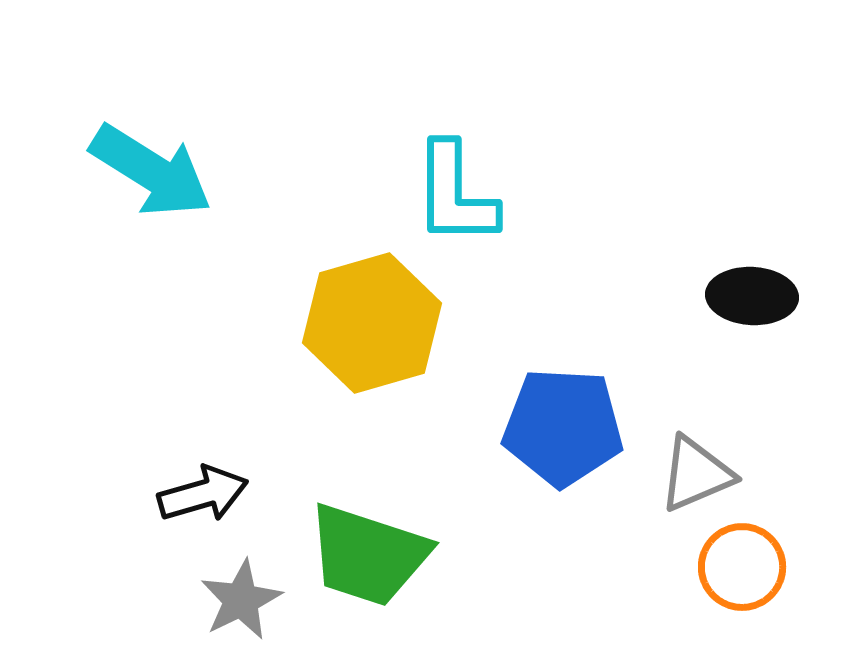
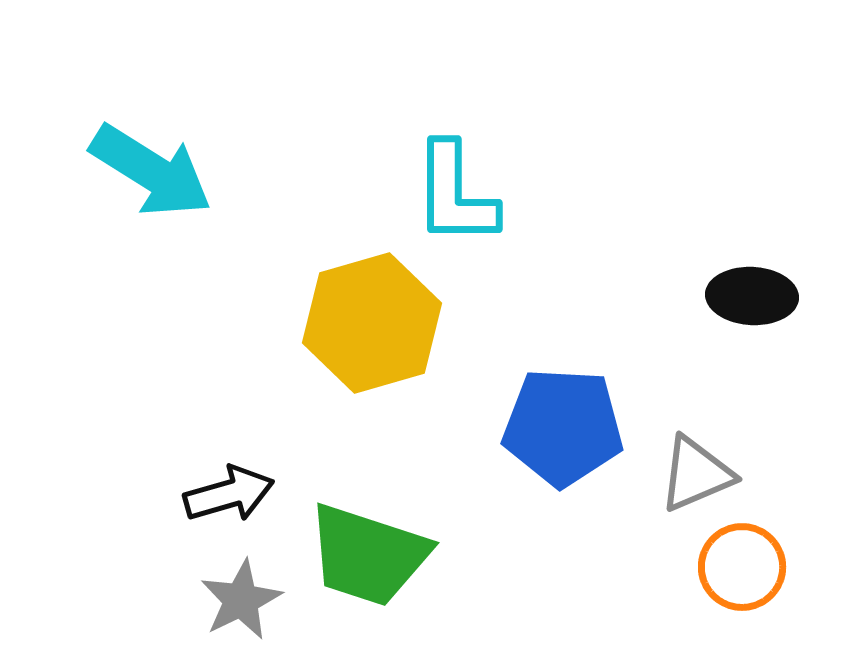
black arrow: moved 26 px right
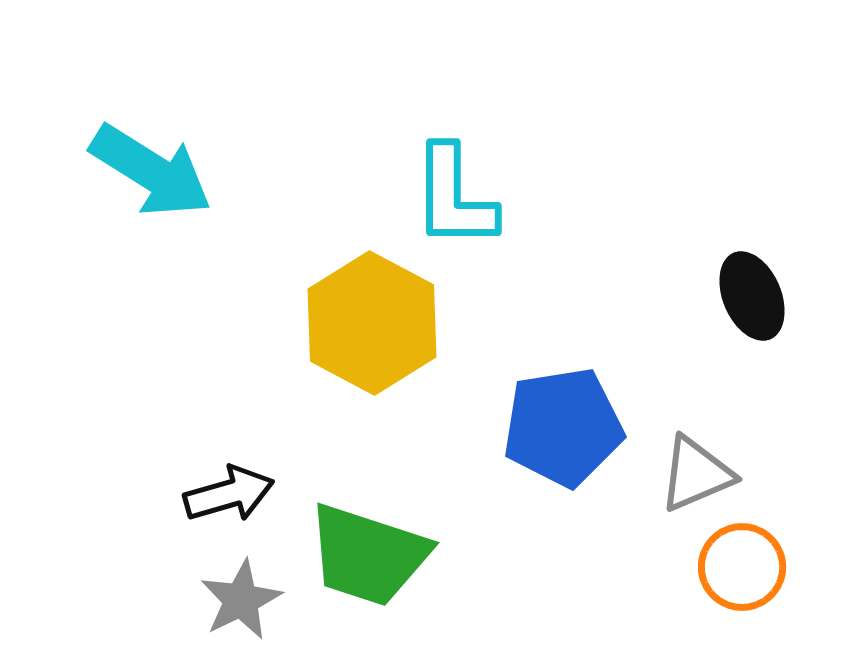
cyan L-shape: moved 1 px left, 3 px down
black ellipse: rotated 64 degrees clockwise
yellow hexagon: rotated 16 degrees counterclockwise
blue pentagon: rotated 12 degrees counterclockwise
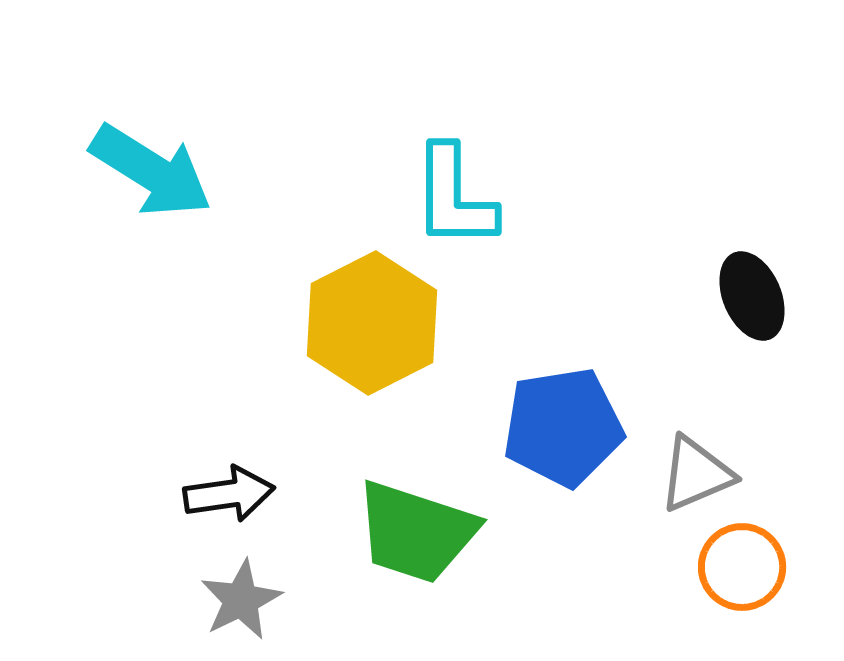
yellow hexagon: rotated 5 degrees clockwise
black arrow: rotated 8 degrees clockwise
green trapezoid: moved 48 px right, 23 px up
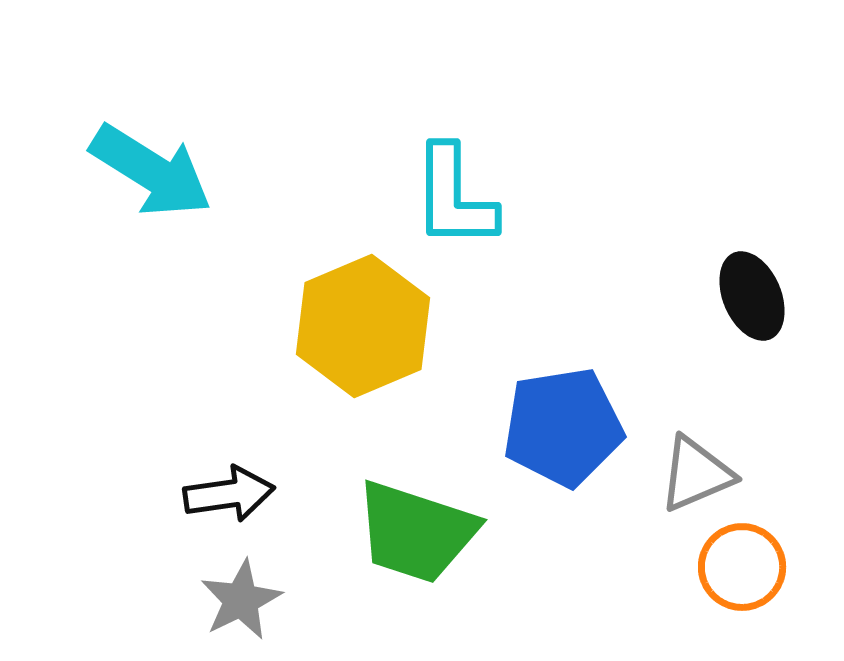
yellow hexagon: moved 9 px left, 3 px down; rotated 4 degrees clockwise
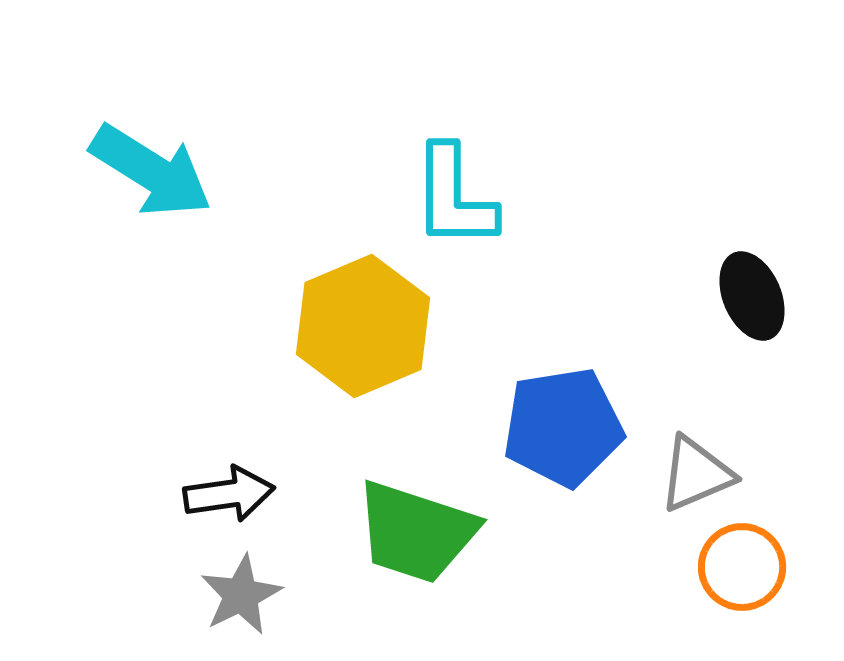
gray star: moved 5 px up
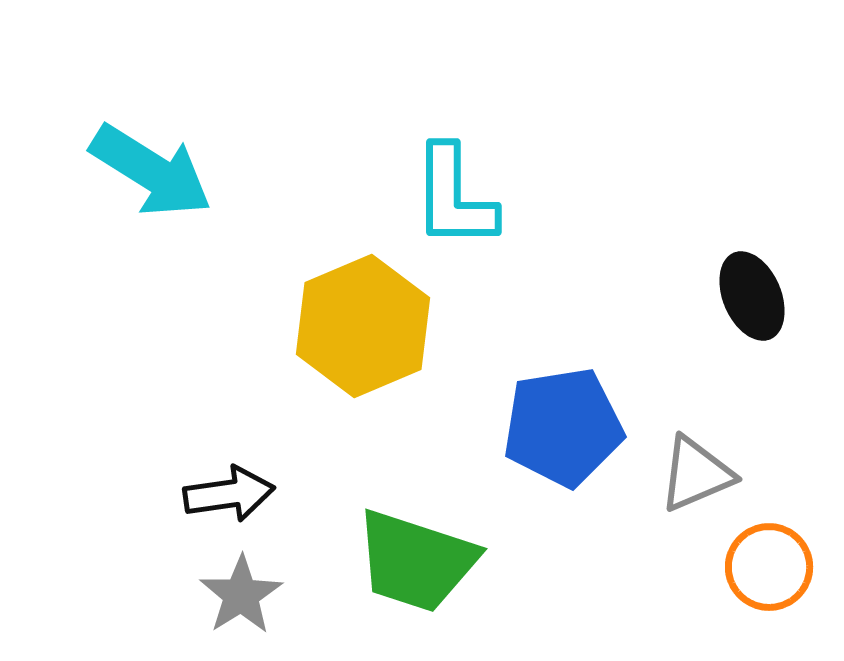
green trapezoid: moved 29 px down
orange circle: moved 27 px right
gray star: rotated 6 degrees counterclockwise
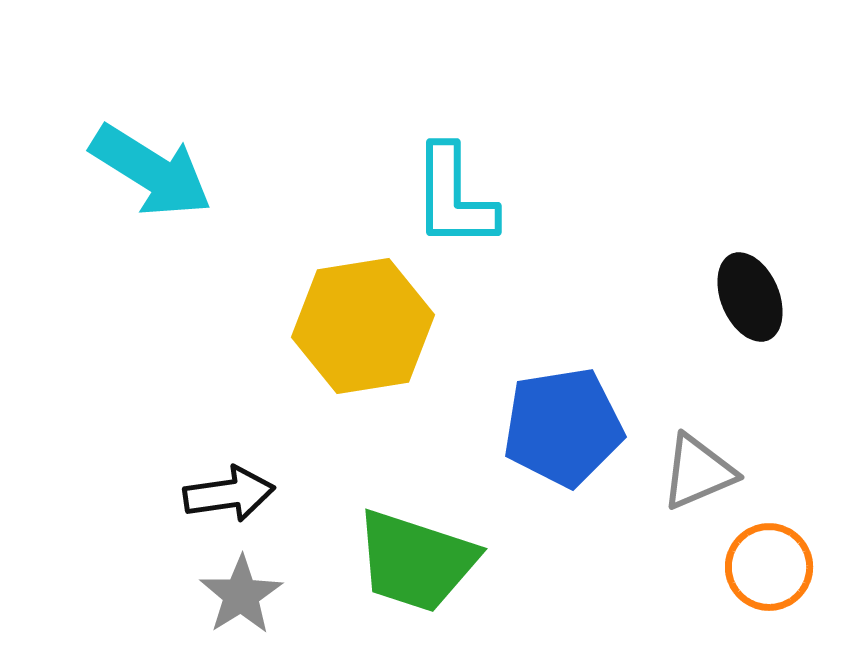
black ellipse: moved 2 px left, 1 px down
yellow hexagon: rotated 14 degrees clockwise
gray triangle: moved 2 px right, 2 px up
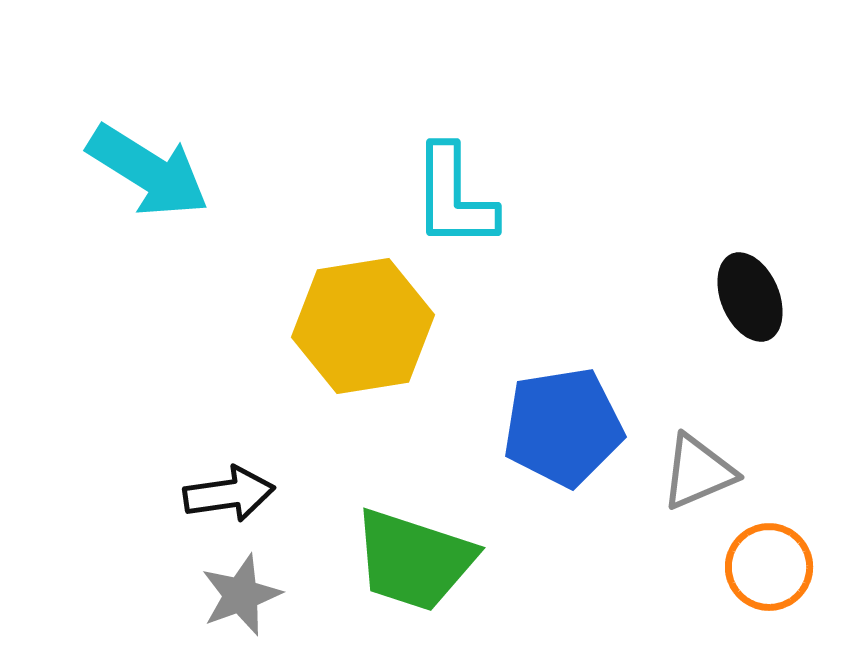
cyan arrow: moved 3 px left
green trapezoid: moved 2 px left, 1 px up
gray star: rotated 12 degrees clockwise
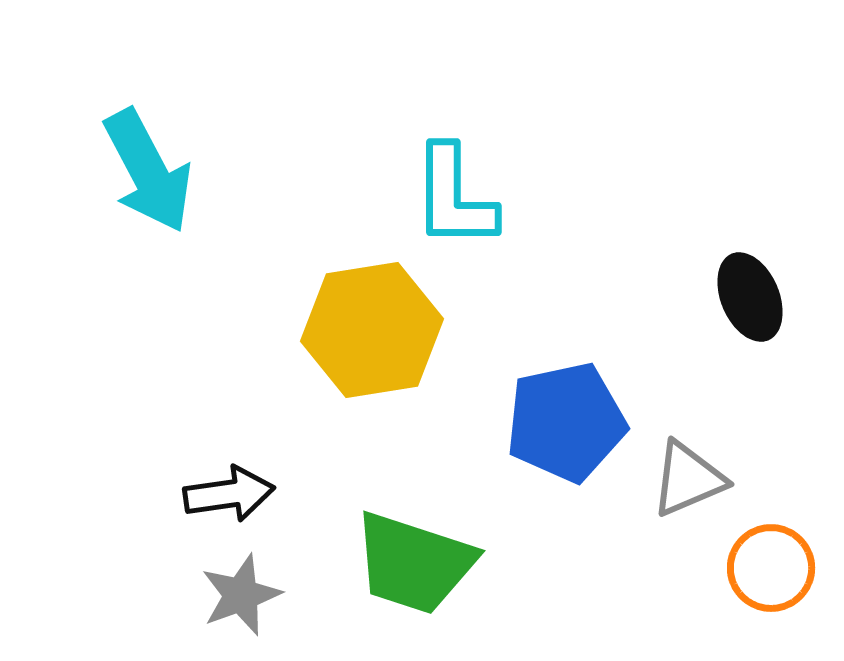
cyan arrow: rotated 30 degrees clockwise
yellow hexagon: moved 9 px right, 4 px down
blue pentagon: moved 3 px right, 5 px up; rotated 3 degrees counterclockwise
gray triangle: moved 10 px left, 7 px down
green trapezoid: moved 3 px down
orange circle: moved 2 px right, 1 px down
